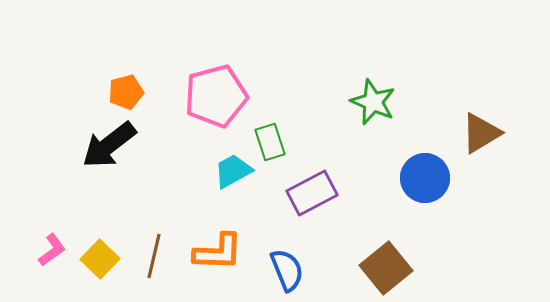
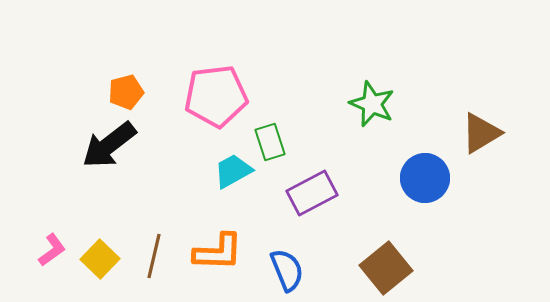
pink pentagon: rotated 8 degrees clockwise
green star: moved 1 px left, 2 px down
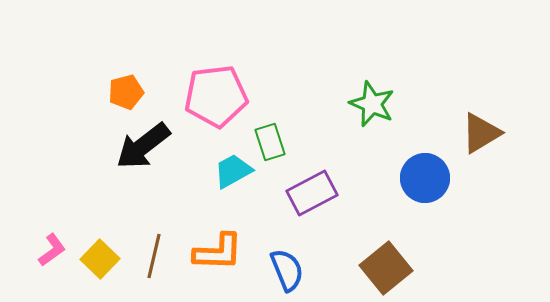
black arrow: moved 34 px right, 1 px down
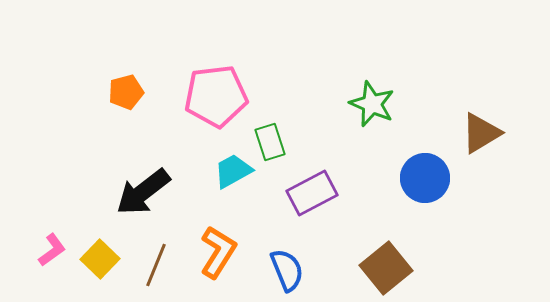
black arrow: moved 46 px down
orange L-shape: rotated 60 degrees counterclockwise
brown line: moved 2 px right, 9 px down; rotated 9 degrees clockwise
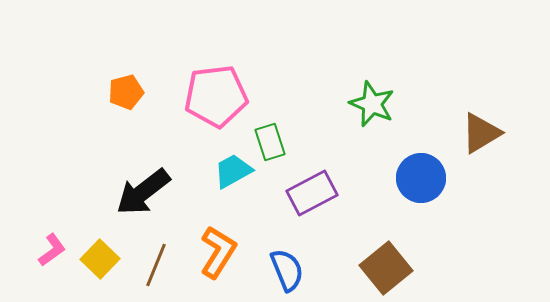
blue circle: moved 4 px left
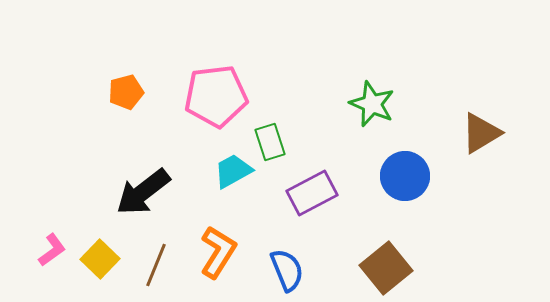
blue circle: moved 16 px left, 2 px up
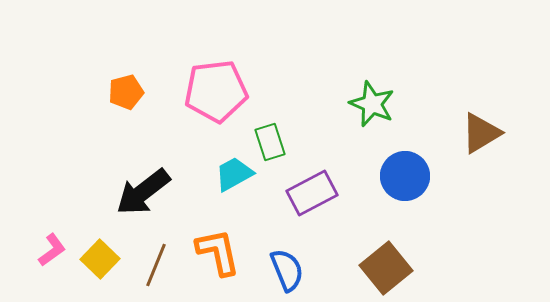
pink pentagon: moved 5 px up
cyan trapezoid: moved 1 px right, 3 px down
orange L-shape: rotated 44 degrees counterclockwise
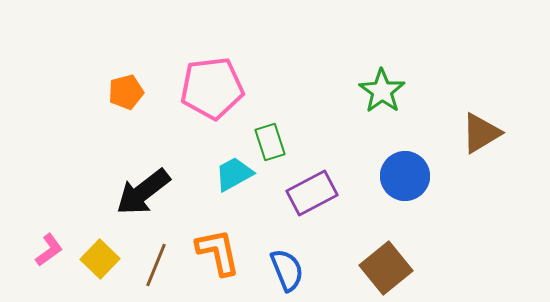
pink pentagon: moved 4 px left, 3 px up
green star: moved 10 px right, 13 px up; rotated 12 degrees clockwise
pink L-shape: moved 3 px left
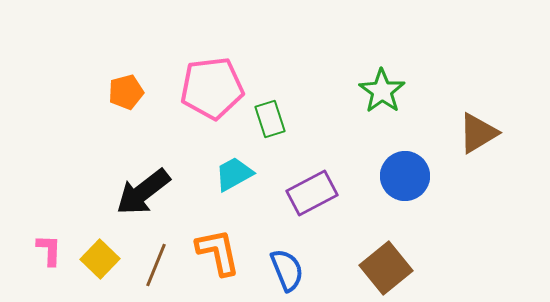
brown triangle: moved 3 px left
green rectangle: moved 23 px up
pink L-shape: rotated 52 degrees counterclockwise
